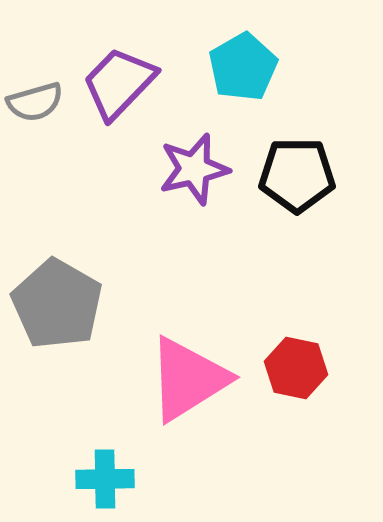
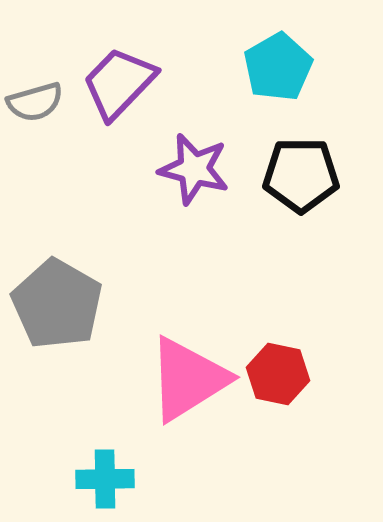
cyan pentagon: moved 35 px right
purple star: rotated 28 degrees clockwise
black pentagon: moved 4 px right
red hexagon: moved 18 px left, 6 px down
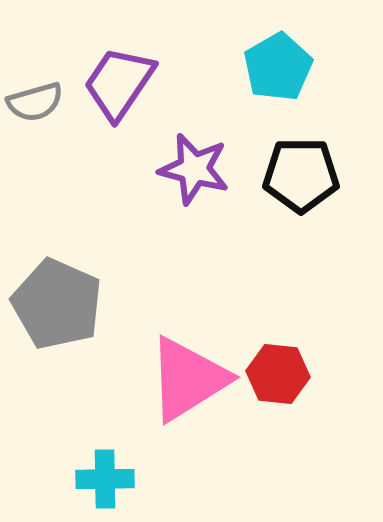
purple trapezoid: rotated 10 degrees counterclockwise
gray pentagon: rotated 6 degrees counterclockwise
red hexagon: rotated 6 degrees counterclockwise
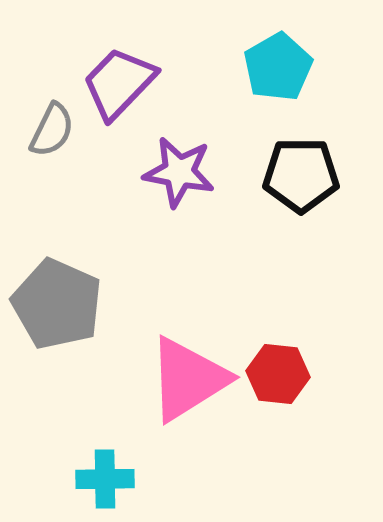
purple trapezoid: rotated 10 degrees clockwise
gray semicircle: moved 17 px right, 28 px down; rotated 48 degrees counterclockwise
purple star: moved 15 px left, 3 px down; rotated 4 degrees counterclockwise
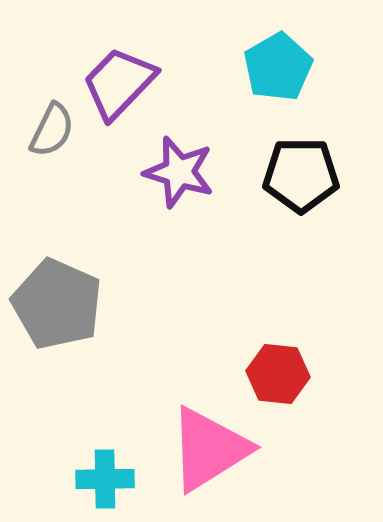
purple star: rotated 6 degrees clockwise
pink triangle: moved 21 px right, 70 px down
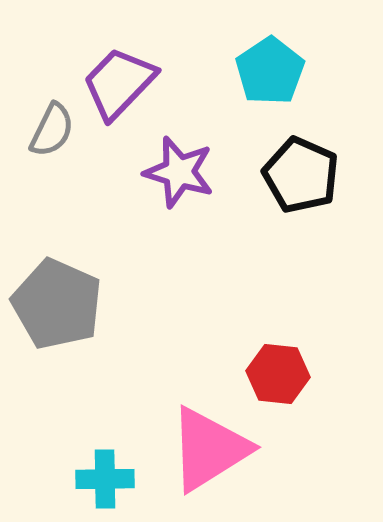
cyan pentagon: moved 8 px left, 4 px down; rotated 4 degrees counterclockwise
black pentagon: rotated 24 degrees clockwise
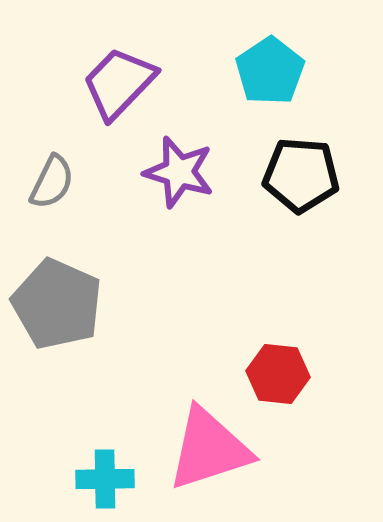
gray semicircle: moved 52 px down
black pentagon: rotated 20 degrees counterclockwise
pink triangle: rotated 14 degrees clockwise
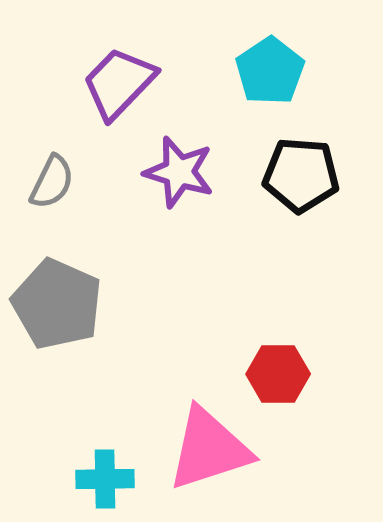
red hexagon: rotated 6 degrees counterclockwise
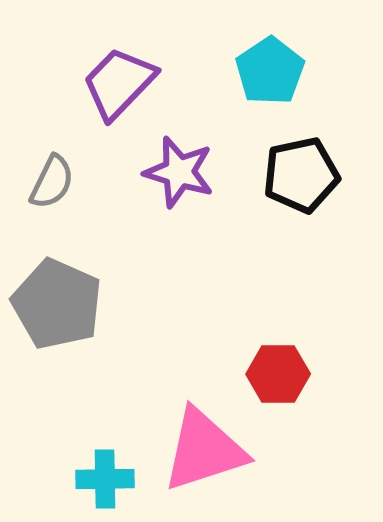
black pentagon: rotated 16 degrees counterclockwise
pink triangle: moved 5 px left, 1 px down
